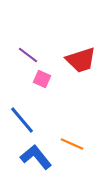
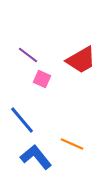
red trapezoid: rotated 12 degrees counterclockwise
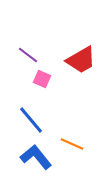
blue line: moved 9 px right
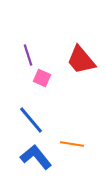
purple line: rotated 35 degrees clockwise
red trapezoid: rotated 80 degrees clockwise
pink square: moved 1 px up
orange line: rotated 15 degrees counterclockwise
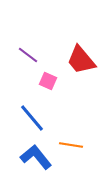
purple line: rotated 35 degrees counterclockwise
pink square: moved 6 px right, 3 px down
blue line: moved 1 px right, 2 px up
orange line: moved 1 px left, 1 px down
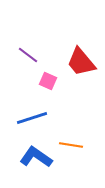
red trapezoid: moved 2 px down
blue line: rotated 68 degrees counterclockwise
blue L-shape: rotated 16 degrees counterclockwise
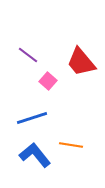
pink square: rotated 18 degrees clockwise
blue L-shape: moved 1 px left, 2 px up; rotated 16 degrees clockwise
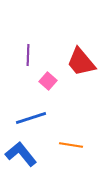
purple line: rotated 55 degrees clockwise
blue line: moved 1 px left
blue L-shape: moved 14 px left, 1 px up
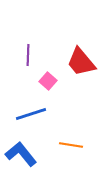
blue line: moved 4 px up
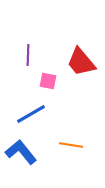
pink square: rotated 30 degrees counterclockwise
blue line: rotated 12 degrees counterclockwise
blue L-shape: moved 2 px up
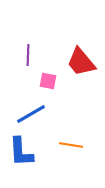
blue L-shape: rotated 144 degrees counterclockwise
